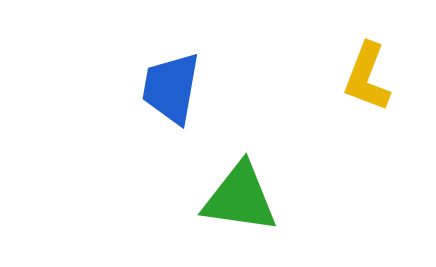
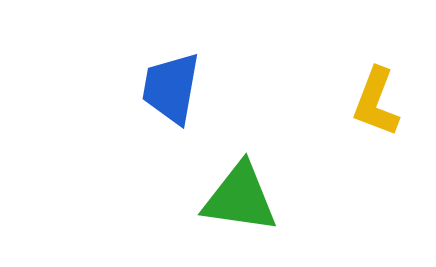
yellow L-shape: moved 9 px right, 25 px down
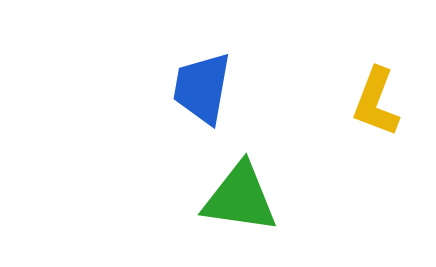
blue trapezoid: moved 31 px right
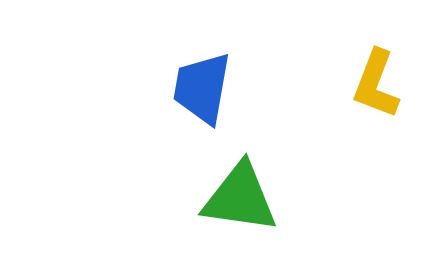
yellow L-shape: moved 18 px up
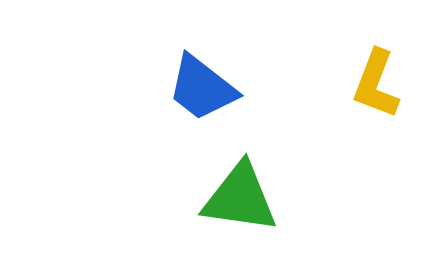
blue trapezoid: rotated 62 degrees counterclockwise
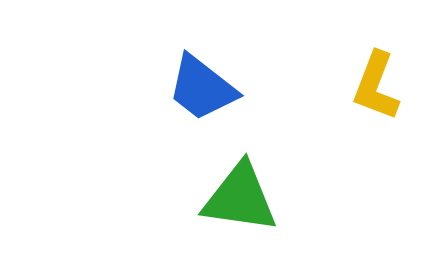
yellow L-shape: moved 2 px down
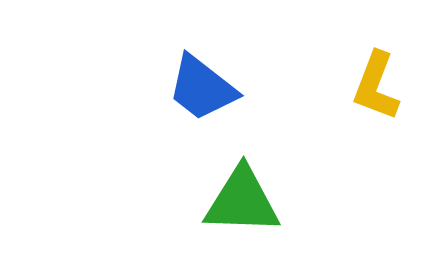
green triangle: moved 2 px right, 3 px down; rotated 6 degrees counterclockwise
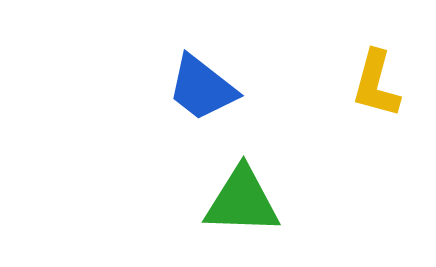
yellow L-shape: moved 2 px up; rotated 6 degrees counterclockwise
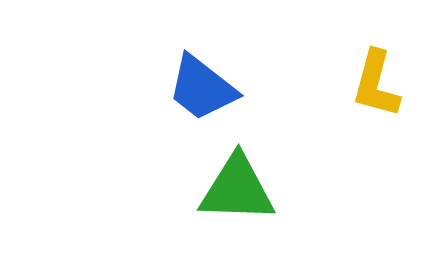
green triangle: moved 5 px left, 12 px up
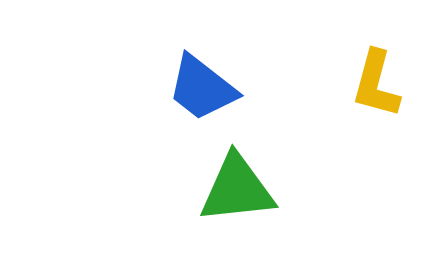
green triangle: rotated 8 degrees counterclockwise
